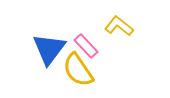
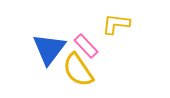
yellow L-shape: moved 3 px left, 2 px up; rotated 32 degrees counterclockwise
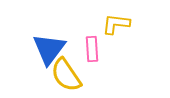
pink rectangle: moved 6 px right, 3 px down; rotated 40 degrees clockwise
yellow semicircle: moved 12 px left, 5 px down
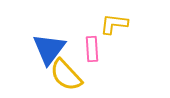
yellow L-shape: moved 2 px left
yellow semicircle: rotated 9 degrees counterclockwise
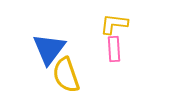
pink rectangle: moved 22 px right
yellow semicircle: rotated 24 degrees clockwise
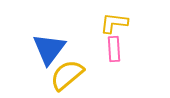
yellow L-shape: moved 1 px up
yellow semicircle: moved 1 px right; rotated 69 degrees clockwise
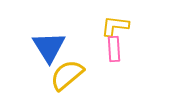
yellow L-shape: moved 1 px right, 3 px down
blue triangle: moved 2 px up; rotated 9 degrees counterclockwise
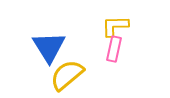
yellow L-shape: rotated 8 degrees counterclockwise
pink rectangle: rotated 15 degrees clockwise
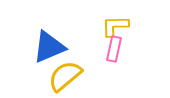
blue triangle: rotated 39 degrees clockwise
yellow semicircle: moved 2 px left, 1 px down
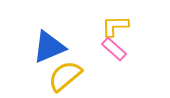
pink rectangle: rotated 60 degrees counterclockwise
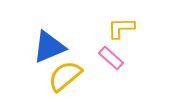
yellow L-shape: moved 6 px right, 2 px down
pink rectangle: moved 3 px left, 9 px down
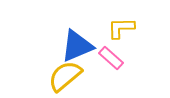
blue triangle: moved 28 px right, 1 px up
